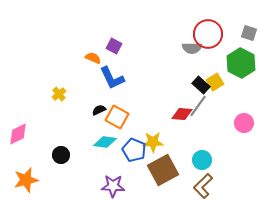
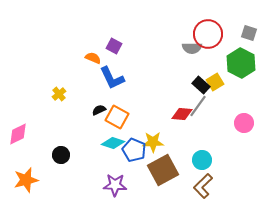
cyan diamond: moved 8 px right, 1 px down; rotated 10 degrees clockwise
purple star: moved 2 px right, 1 px up
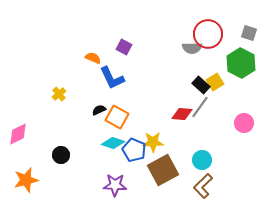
purple square: moved 10 px right, 1 px down
gray line: moved 2 px right, 1 px down
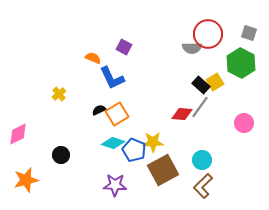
orange square: moved 3 px up; rotated 30 degrees clockwise
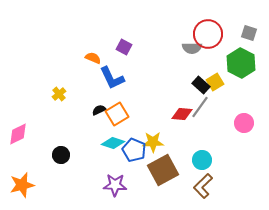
orange star: moved 4 px left, 5 px down
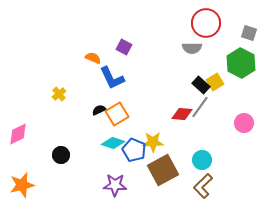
red circle: moved 2 px left, 11 px up
